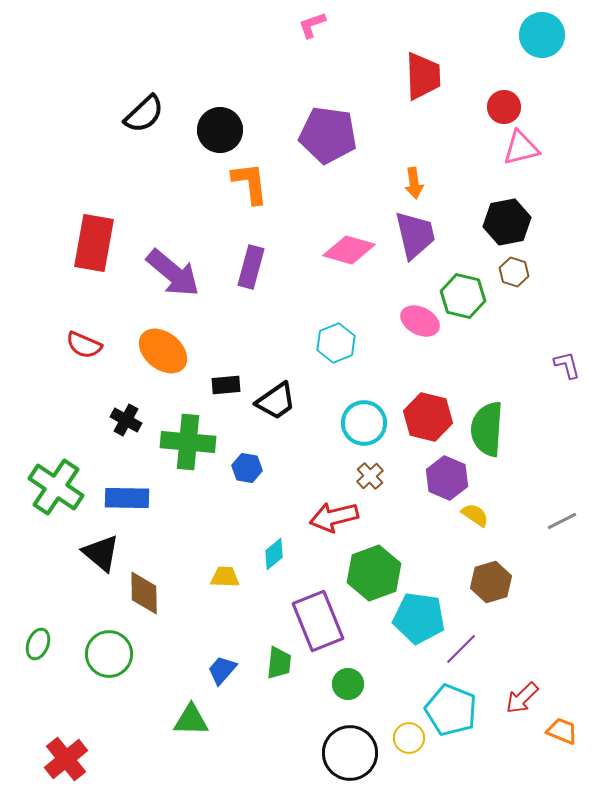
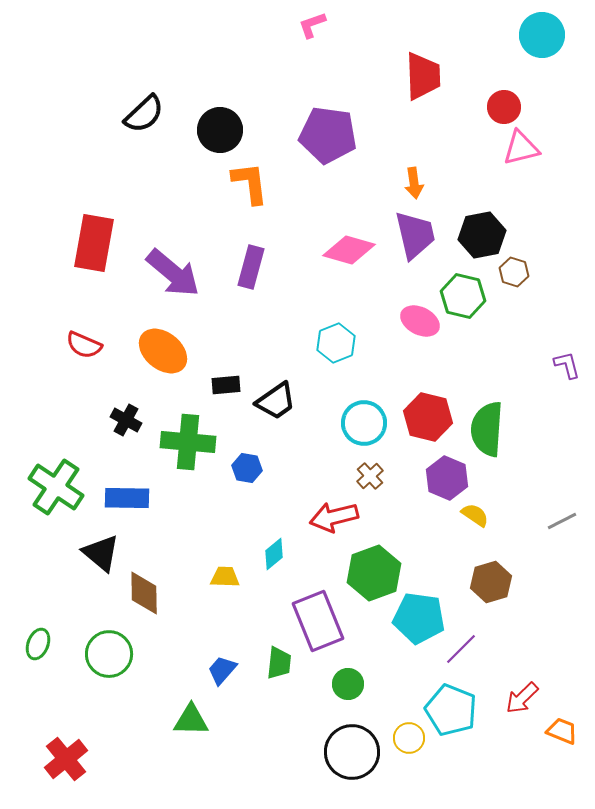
black hexagon at (507, 222): moved 25 px left, 13 px down
black circle at (350, 753): moved 2 px right, 1 px up
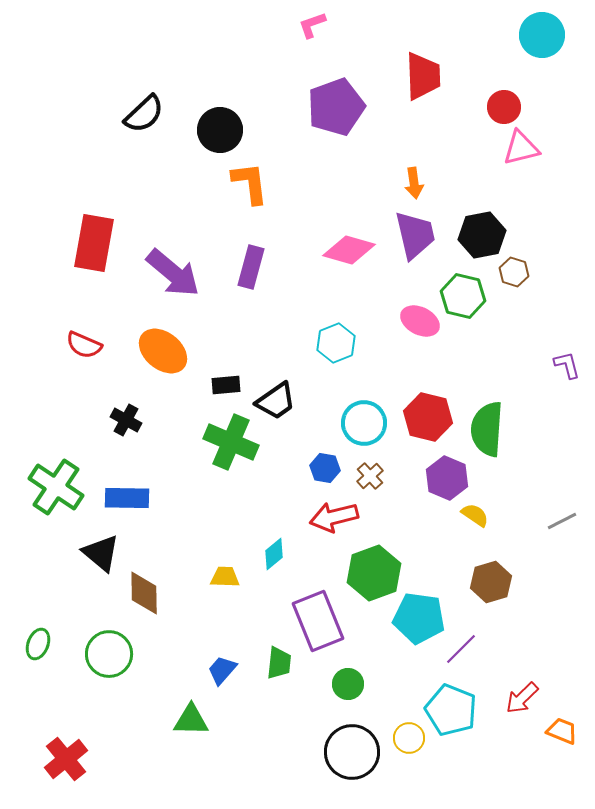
purple pentagon at (328, 135): moved 8 px right, 28 px up; rotated 28 degrees counterclockwise
green cross at (188, 442): moved 43 px right; rotated 18 degrees clockwise
blue hexagon at (247, 468): moved 78 px right
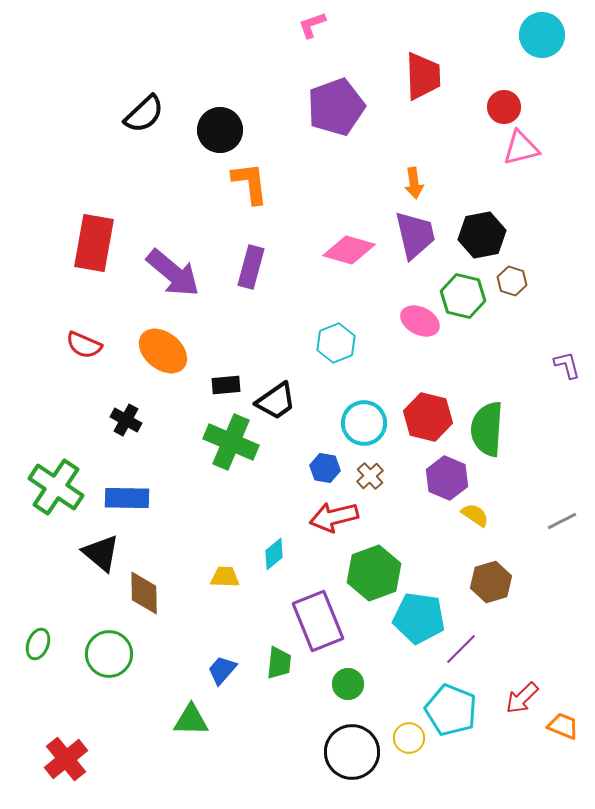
brown hexagon at (514, 272): moved 2 px left, 9 px down
orange trapezoid at (562, 731): moved 1 px right, 5 px up
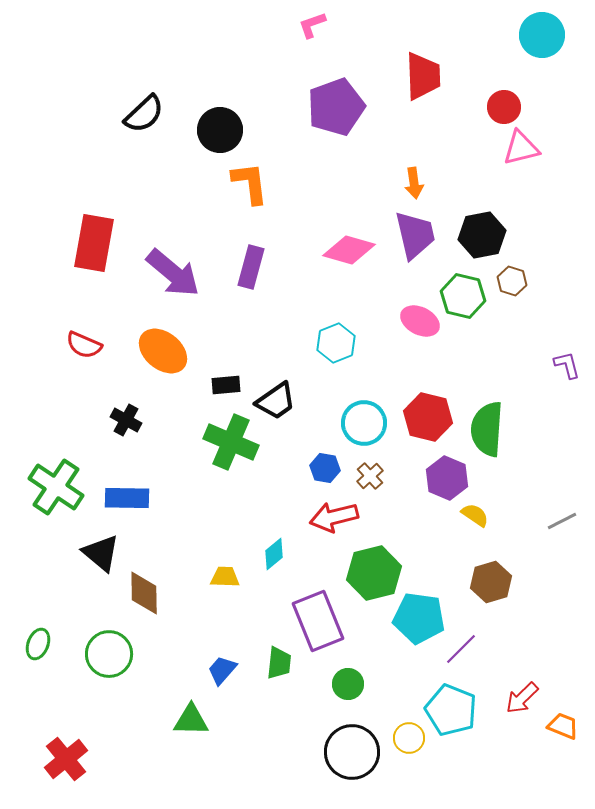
green hexagon at (374, 573): rotated 6 degrees clockwise
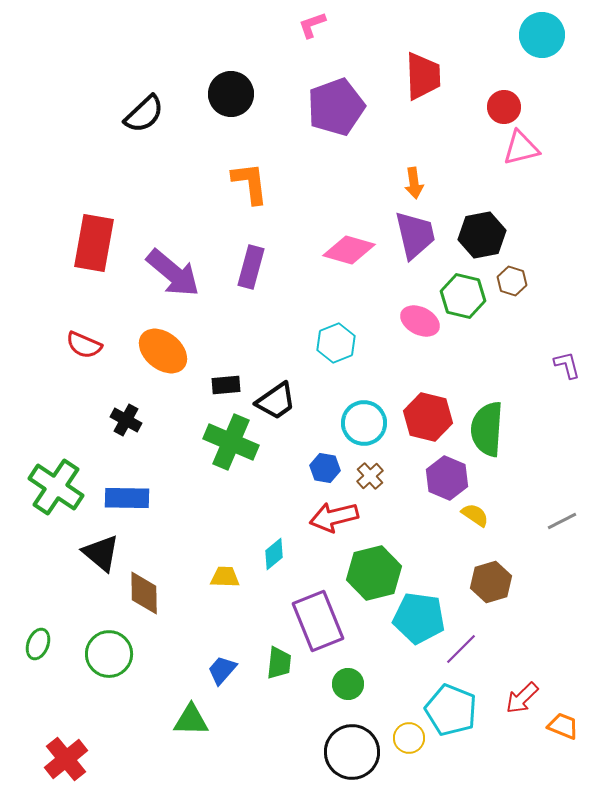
black circle at (220, 130): moved 11 px right, 36 px up
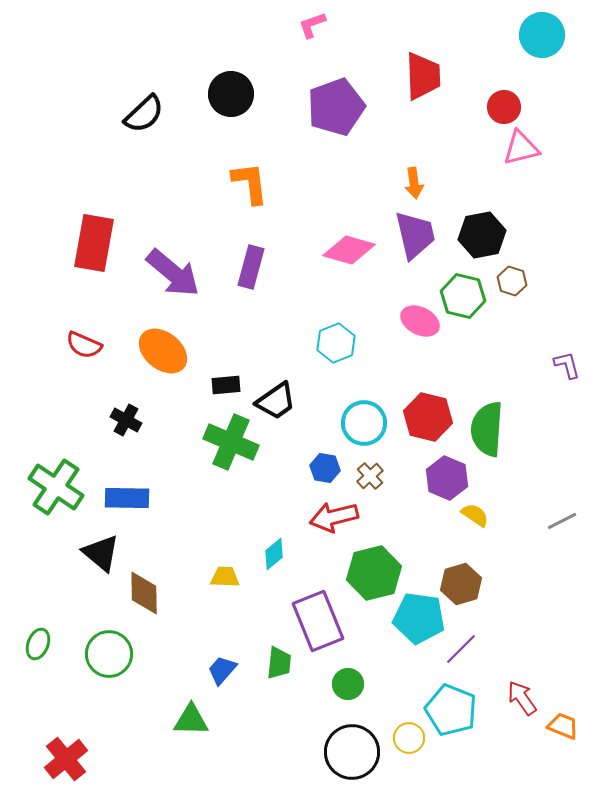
brown hexagon at (491, 582): moved 30 px left, 2 px down
red arrow at (522, 698): rotated 99 degrees clockwise
